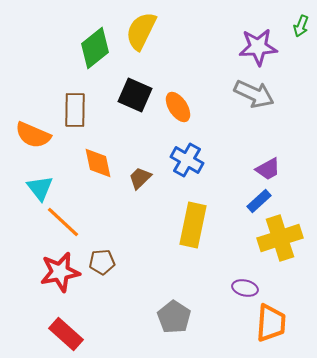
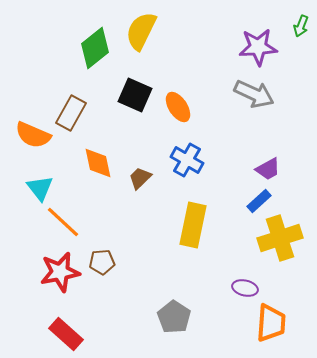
brown rectangle: moved 4 px left, 3 px down; rotated 28 degrees clockwise
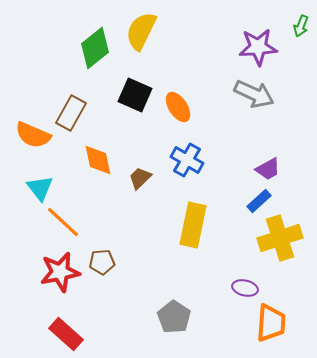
orange diamond: moved 3 px up
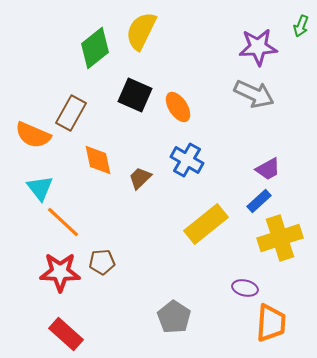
yellow rectangle: moved 13 px right, 1 px up; rotated 39 degrees clockwise
red star: rotated 12 degrees clockwise
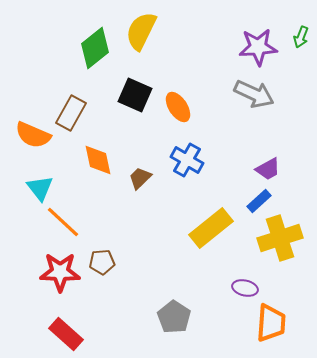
green arrow: moved 11 px down
yellow rectangle: moved 5 px right, 4 px down
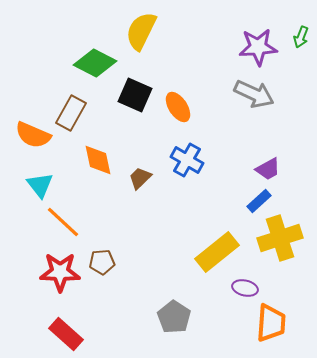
green diamond: moved 15 px down; rotated 66 degrees clockwise
cyan triangle: moved 3 px up
yellow rectangle: moved 6 px right, 24 px down
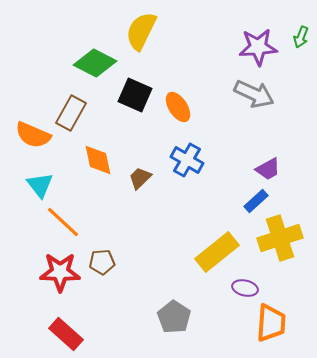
blue rectangle: moved 3 px left
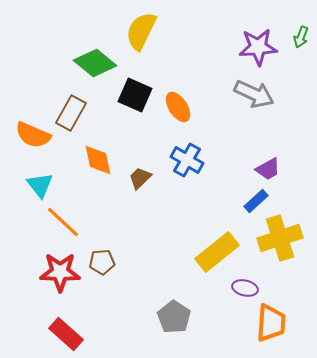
green diamond: rotated 12 degrees clockwise
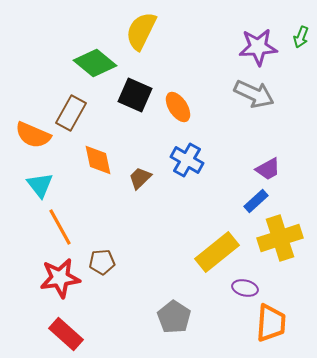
orange line: moved 3 px left, 5 px down; rotated 18 degrees clockwise
red star: moved 6 px down; rotated 9 degrees counterclockwise
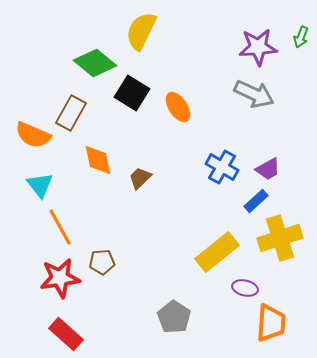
black square: moved 3 px left, 2 px up; rotated 8 degrees clockwise
blue cross: moved 35 px right, 7 px down
